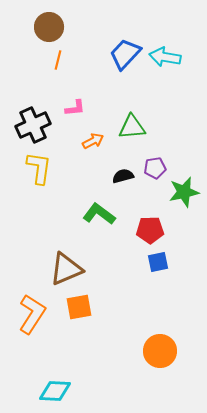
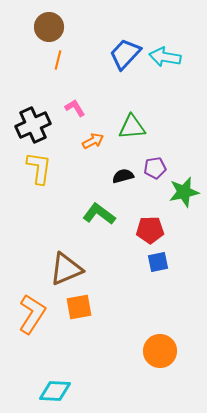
pink L-shape: rotated 115 degrees counterclockwise
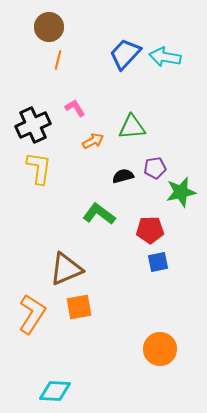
green star: moved 3 px left
orange circle: moved 2 px up
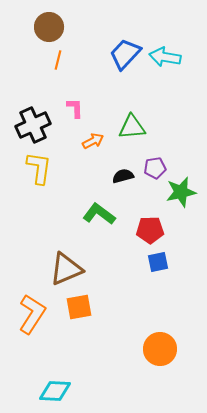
pink L-shape: rotated 30 degrees clockwise
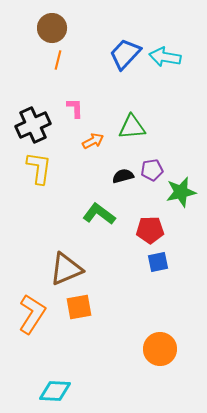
brown circle: moved 3 px right, 1 px down
purple pentagon: moved 3 px left, 2 px down
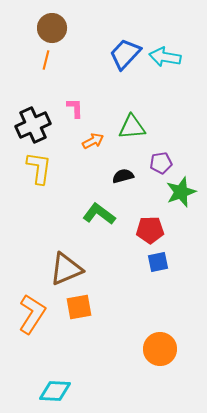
orange line: moved 12 px left
purple pentagon: moved 9 px right, 7 px up
green star: rotated 8 degrees counterclockwise
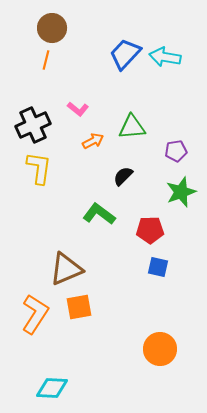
pink L-shape: moved 3 px right, 1 px down; rotated 130 degrees clockwise
purple pentagon: moved 15 px right, 12 px up
black semicircle: rotated 30 degrees counterclockwise
blue square: moved 5 px down; rotated 25 degrees clockwise
orange L-shape: moved 3 px right
cyan diamond: moved 3 px left, 3 px up
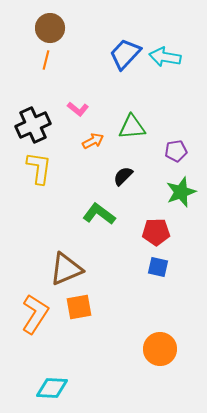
brown circle: moved 2 px left
red pentagon: moved 6 px right, 2 px down
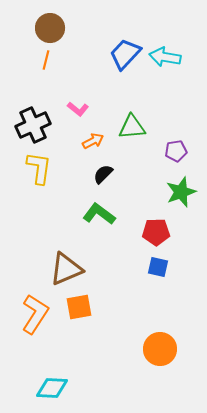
black semicircle: moved 20 px left, 2 px up
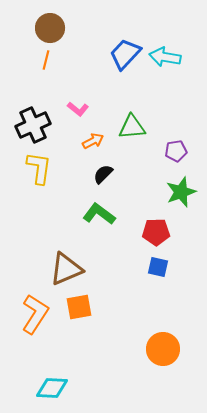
orange circle: moved 3 px right
